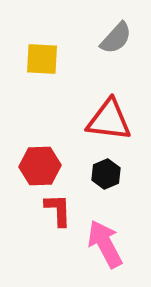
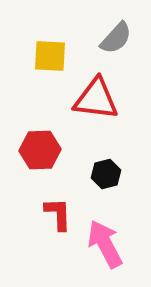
yellow square: moved 8 px right, 3 px up
red triangle: moved 13 px left, 21 px up
red hexagon: moved 16 px up
black hexagon: rotated 8 degrees clockwise
red L-shape: moved 4 px down
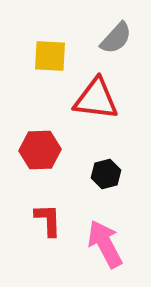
red L-shape: moved 10 px left, 6 px down
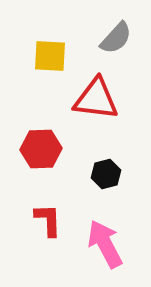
red hexagon: moved 1 px right, 1 px up
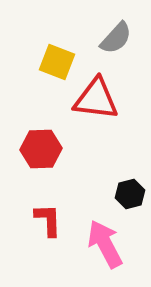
yellow square: moved 7 px right, 6 px down; rotated 18 degrees clockwise
black hexagon: moved 24 px right, 20 px down
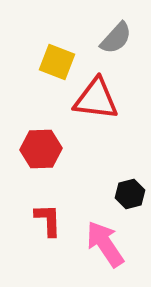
pink arrow: rotated 6 degrees counterclockwise
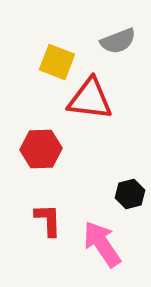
gray semicircle: moved 2 px right, 3 px down; rotated 27 degrees clockwise
red triangle: moved 6 px left
pink arrow: moved 3 px left
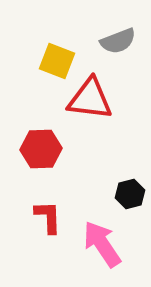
yellow square: moved 1 px up
red L-shape: moved 3 px up
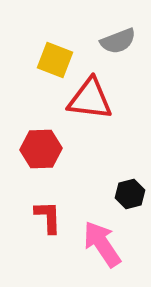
yellow square: moved 2 px left, 1 px up
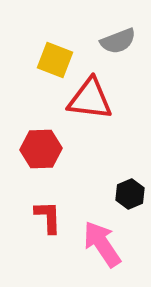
black hexagon: rotated 8 degrees counterclockwise
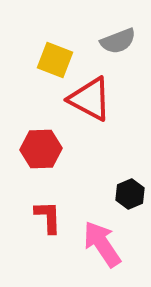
red triangle: rotated 21 degrees clockwise
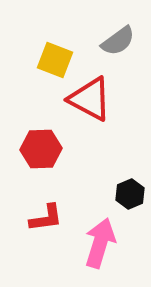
gray semicircle: rotated 15 degrees counterclockwise
red L-shape: moved 2 px left, 1 px down; rotated 84 degrees clockwise
pink arrow: moved 2 px left, 1 px up; rotated 51 degrees clockwise
